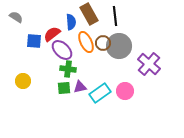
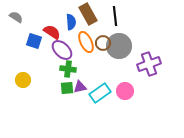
brown rectangle: moved 1 px left
red semicircle: moved 2 px up; rotated 72 degrees clockwise
blue square: rotated 14 degrees clockwise
purple cross: rotated 30 degrees clockwise
yellow circle: moved 1 px up
green square: moved 3 px right
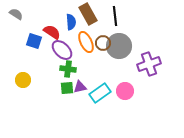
gray semicircle: moved 3 px up
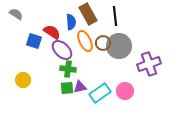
orange ellipse: moved 1 px left, 1 px up
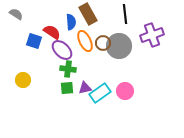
black line: moved 10 px right, 2 px up
purple cross: moved 3 px right, 29 px up
purple triangle: moved 5 px right, 1 px down
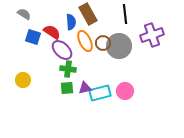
gray semicircle: moved 8 px right
blue square: moved 1 px left, 4 px up
cyan rectangle: rotated 20 degrees clockwise
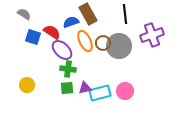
blue semicircle: rotated 105 degrees counterclockwise
yellow circle: moved 4 px right, 5 px down
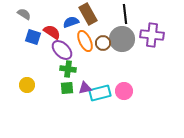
purple cross: rotated 25 degrees clockwise
gray circle: moved 3 px right, 7 px up
pink circle: moved 1 px left
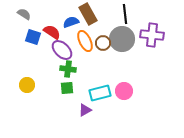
purple triangle: moved 22 px down; rotated 16 degrees counterclockwise
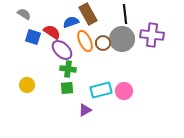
cyan rectangle: moved 1 px right, 3 px up
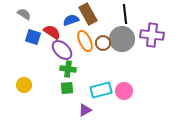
blue semicircle: moved 2 px up
yellow circle: moved 3 px left
